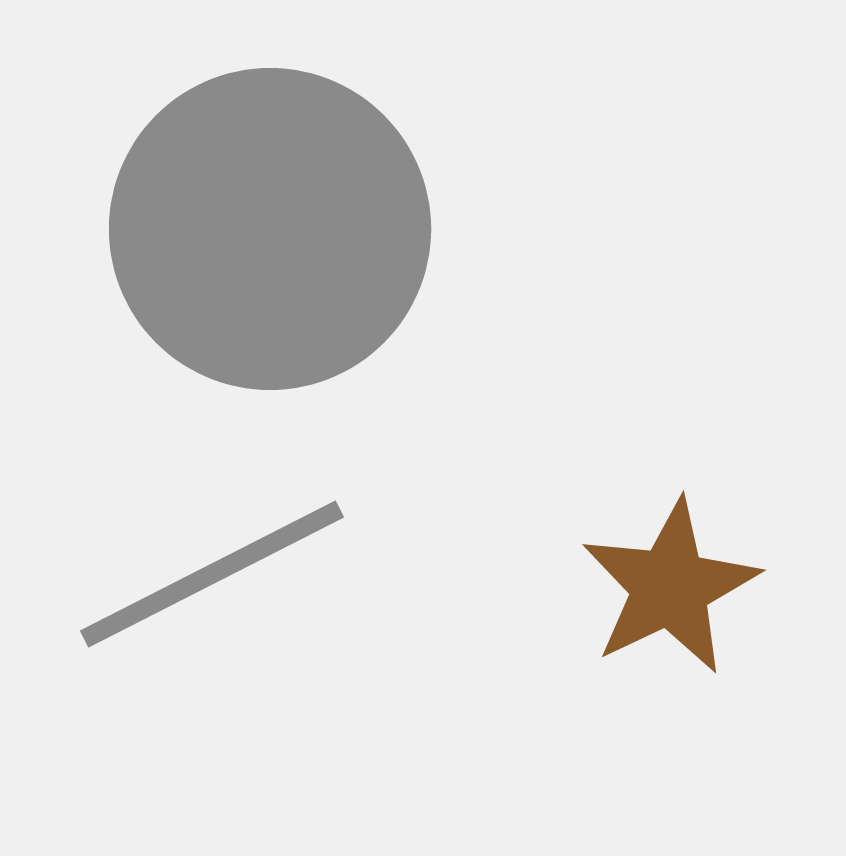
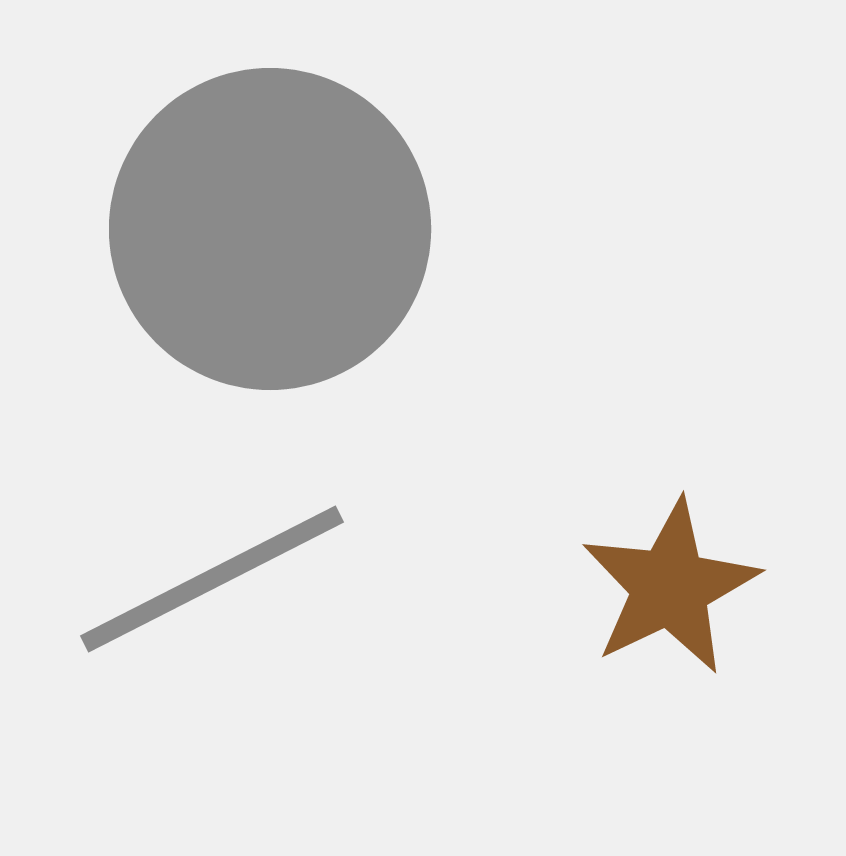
gray line: moved 5 px down
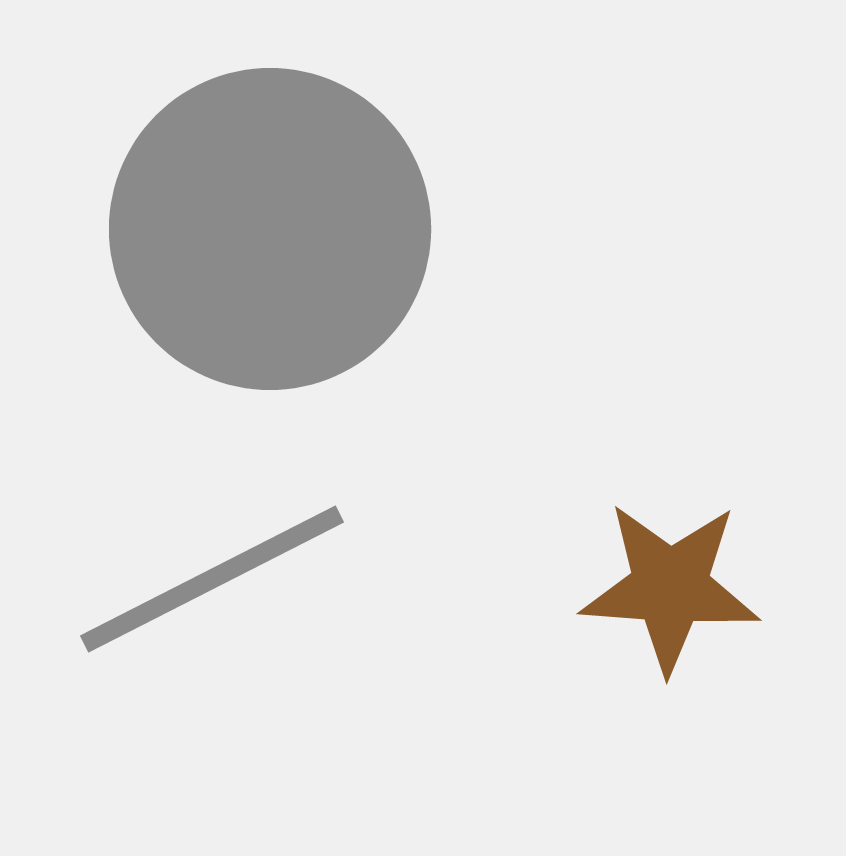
brown star: rotated 30 degrees clockwise
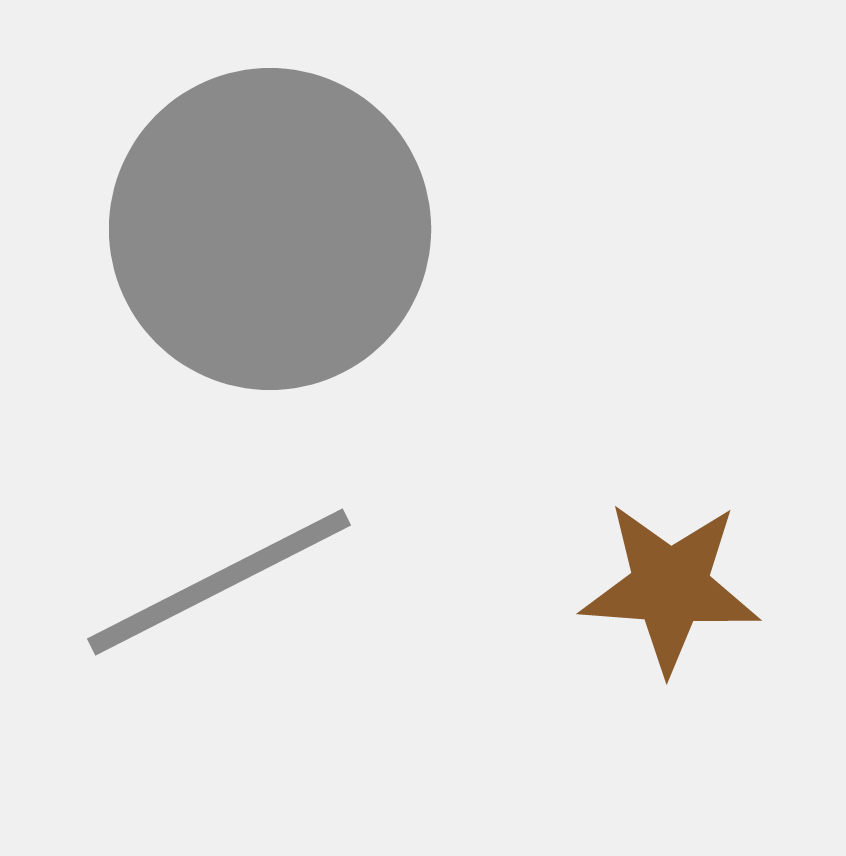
gray line: moved 7 px right, 3 px down
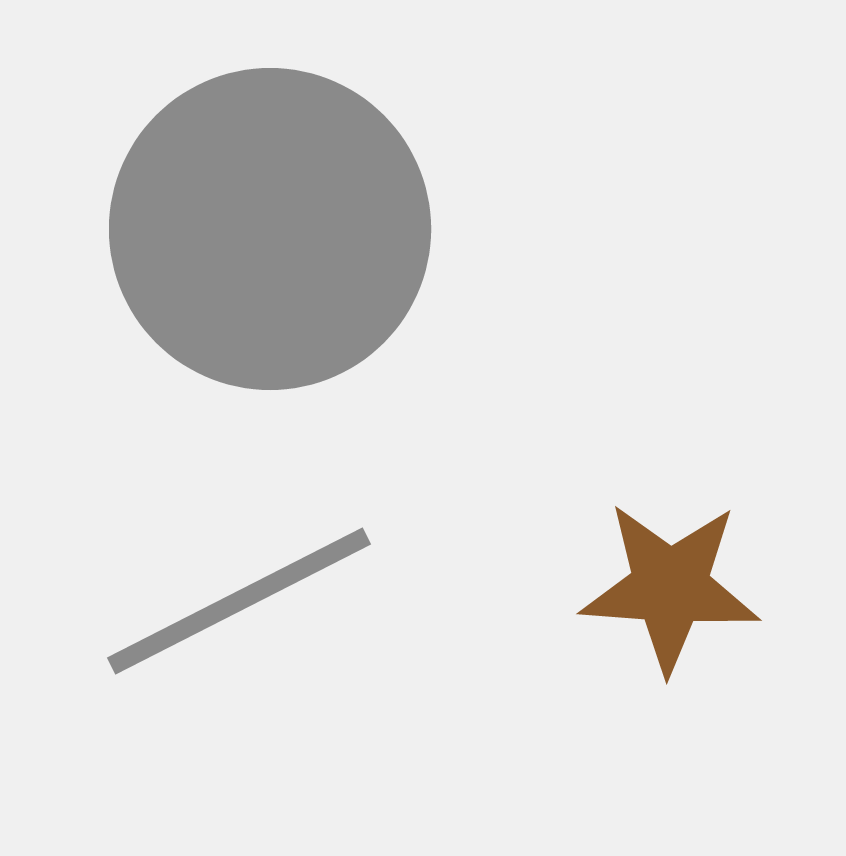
gray line: moved 20 px right, 19 px down
